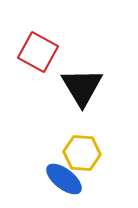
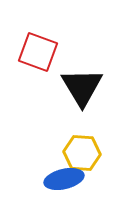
red square: rotated 9 degrees counterclockwise
blue ellipse: rotated 51 degrees counterclockwise
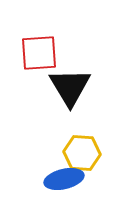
red square: moved 1 px right, 1 px down; rotated 24 degrees counterclockwise
black triangle: moved 12 px left
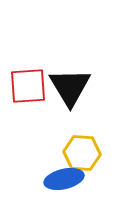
red square: moved 11 px left, 33 px down
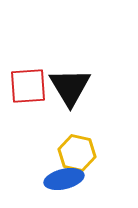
yellow hexagon: moved 5 px left; rotated 9 degrees clockwise
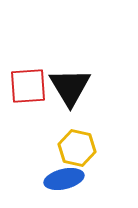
yellow hexagon: moved 5 px up
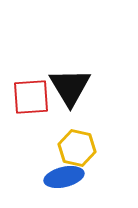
red square: moved 3 px right, 11 px down
blue ellipse: moved 2 px up
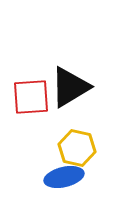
black triangle: rotated 30 degrees clockwise
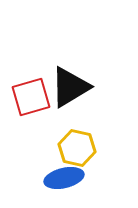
red square: rotated 12 degrees counterclockwise
blue ellipse: moved 1 px down
